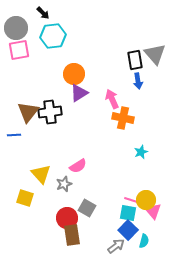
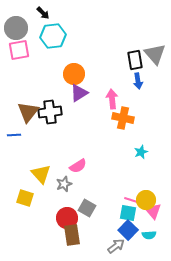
pink arrow: rotated 18 degrees clockwise
cyan semicircle: moved 5 px right, 6 px up; rotated 72 degrees clockwise
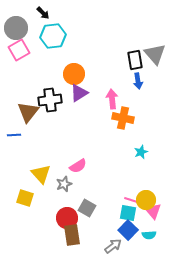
pink square: rotated 20 degrees counterclockwise
black cross: moved 12 px up
gray arrow: moved 3 px left
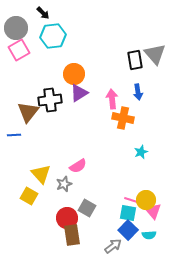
blue arrow: moved 11 px down
yellow square: moved 4 px right, 2 px up; rotated 12 degrees clockwise
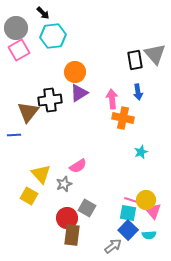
orange circle: moved 1 px right, 2 px up
brown rectangle: rotated 15 degrees clockwise
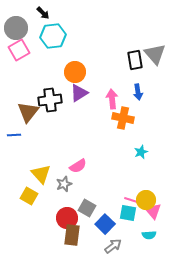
blue square: moved 23 px left, 6 px up
